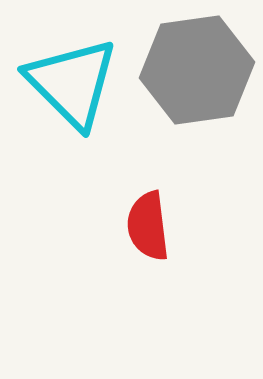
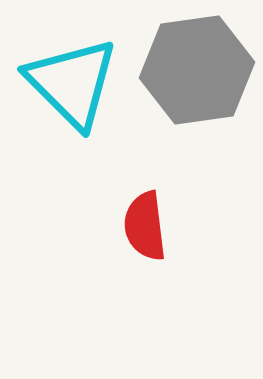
red semicircle: moved 3 px left
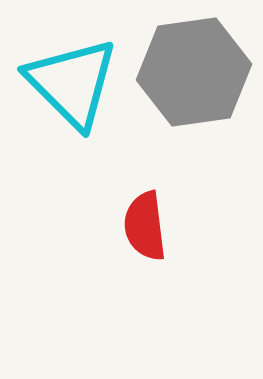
gray hexagon: moved 3 px left, 2 px down
